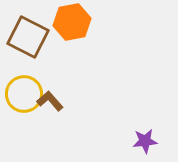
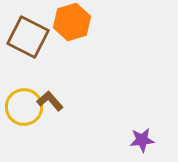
orange hexagon: rotated 6 degrees counterclockwise
yellow circle: moved 13 px down
purple star: moved 3 px left, 1 px up
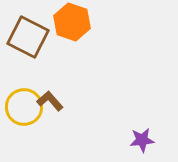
orange hexagon: rotated 24 degrees counterclockwise
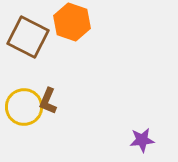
brown L-shape: moved 2 px left; rotated 116 degrees counterclockwise
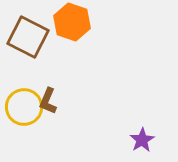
purple star: rotated 25 degrees counterclockwise
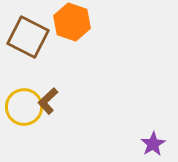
brown L-shape: rotated 24 degrees clockwise
purple star: moved 11 px right, 4 px down
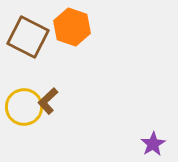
orange hexagon: moved 5 px down
